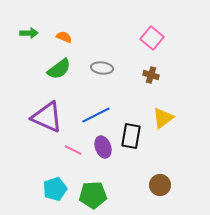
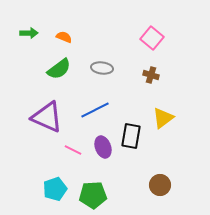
blue line: moved 1 px left, 5 px up
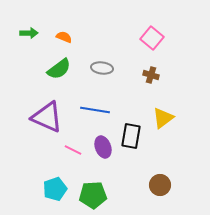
blue line: rotated 36 degrees clockwise
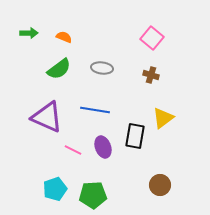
black rectangle: moved 4 px right
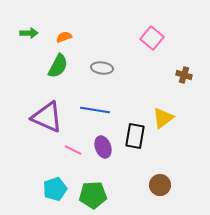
orange semicircle: rotated 42 degrees counterclockwise
green semicircle: moved 1 px left, 3 px up; rotated 25 degrees counterclockwise
brown cross: moved 33 px right
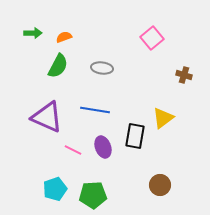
green arrow: moved 4 px right
pink square: rotated 10 degrees clockwise
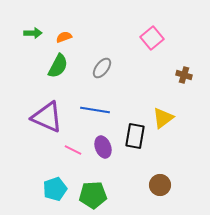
gray ellipse: rotated 60 degrees counterclockwise
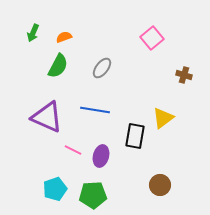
green arrow: rotated 114 degrees clockwise
purple ellipse: moved 2 px left, 9 px down; rotated 35 degrees clockwise
